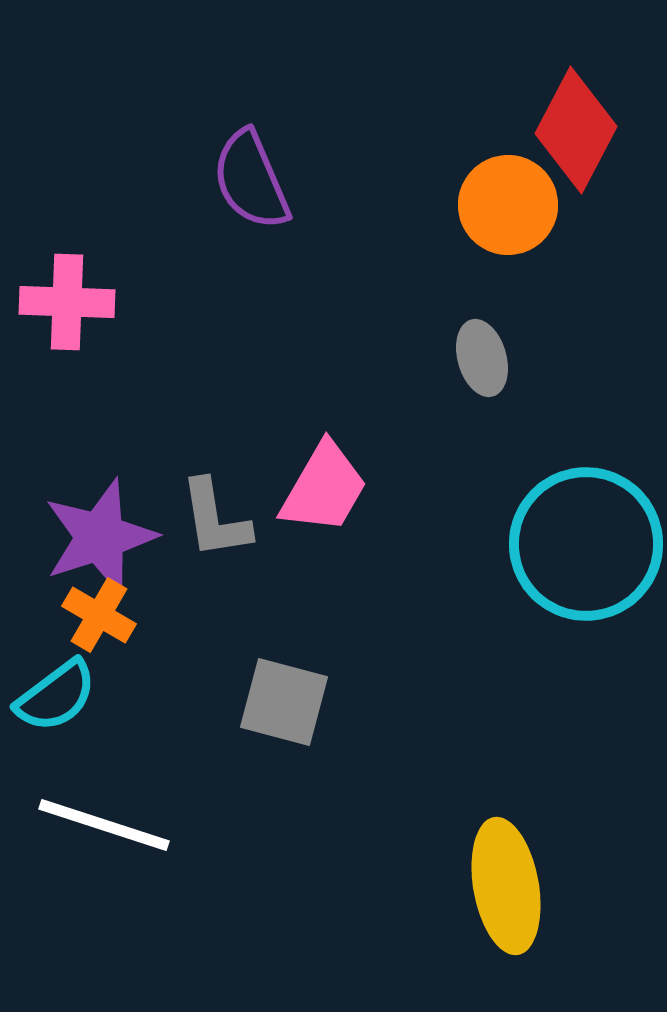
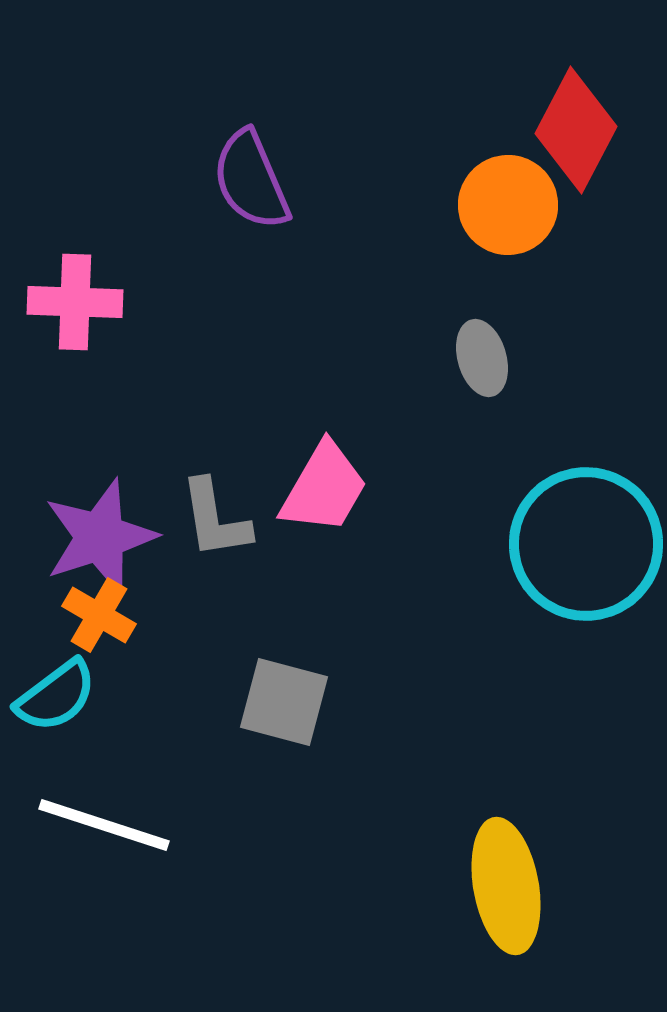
pink cross: moved 8 px right
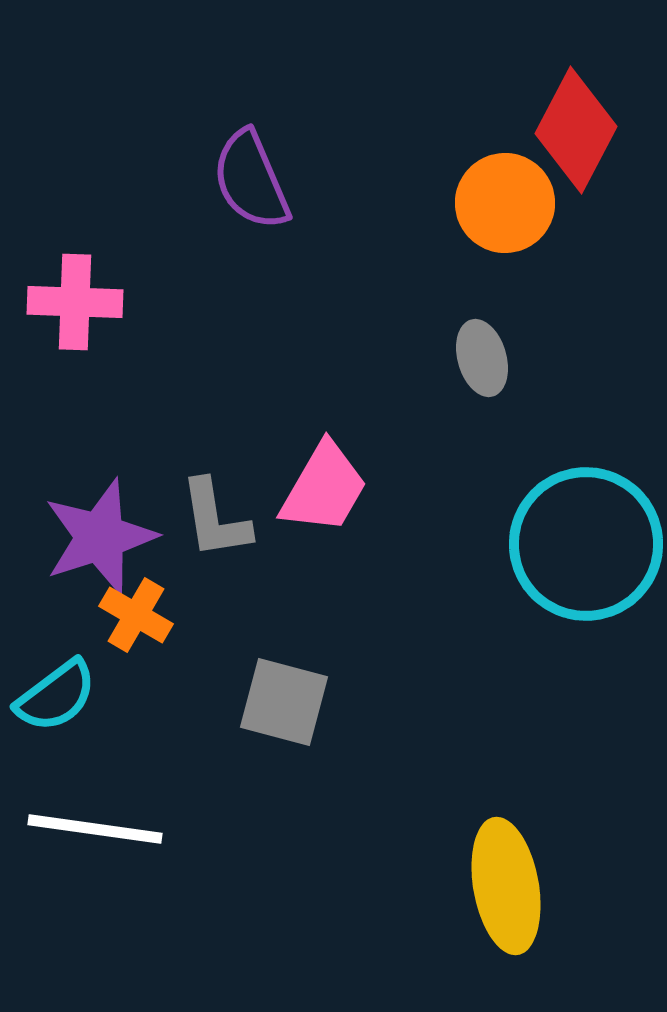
orange circle: moved 3 px left, 2 px up
orange cross: moved 37 px right
white line: moved 9 px left, 4 px down; rotated 10 degrees counterclockwise
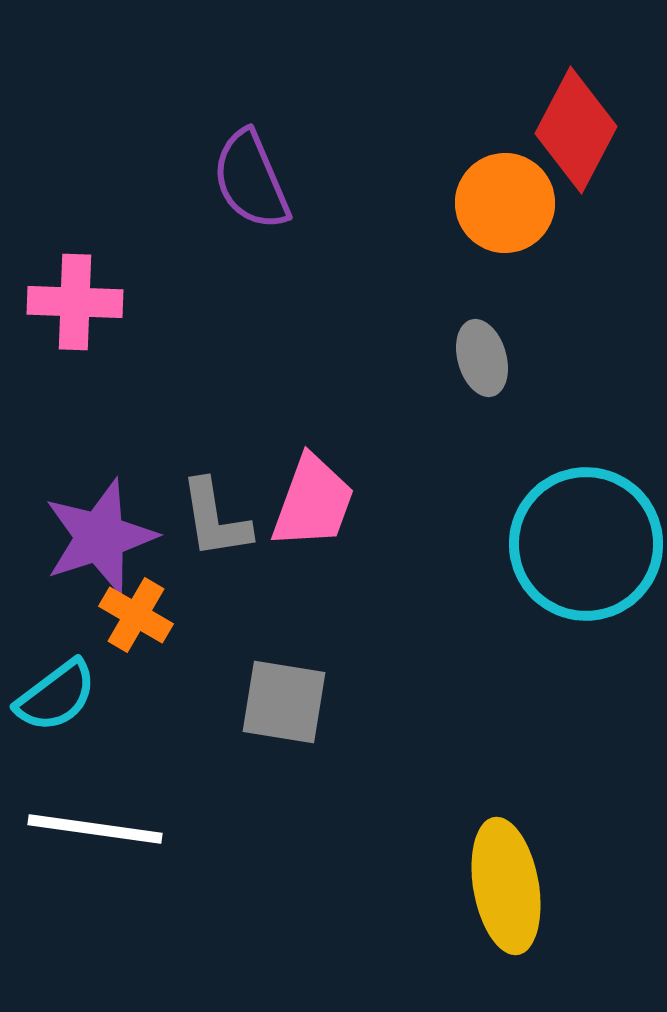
pink trapezoid: moved 11 px left, 14 px down; rotated 10 degrees counterclockwise
gray square: rotated 6 degrees counterclockwise
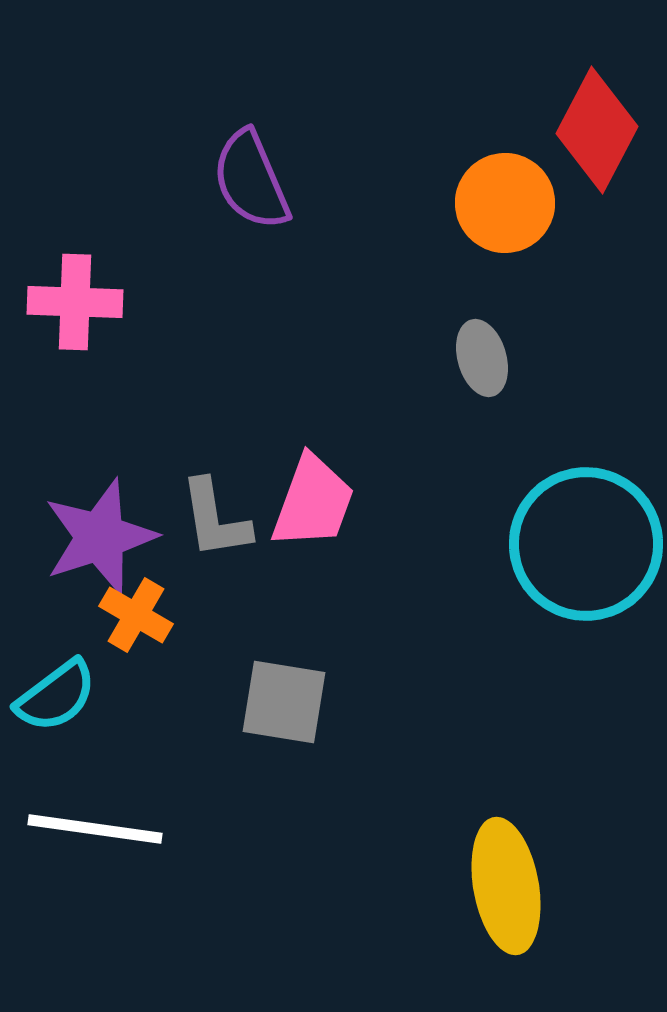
red diamond: moved 21 px right
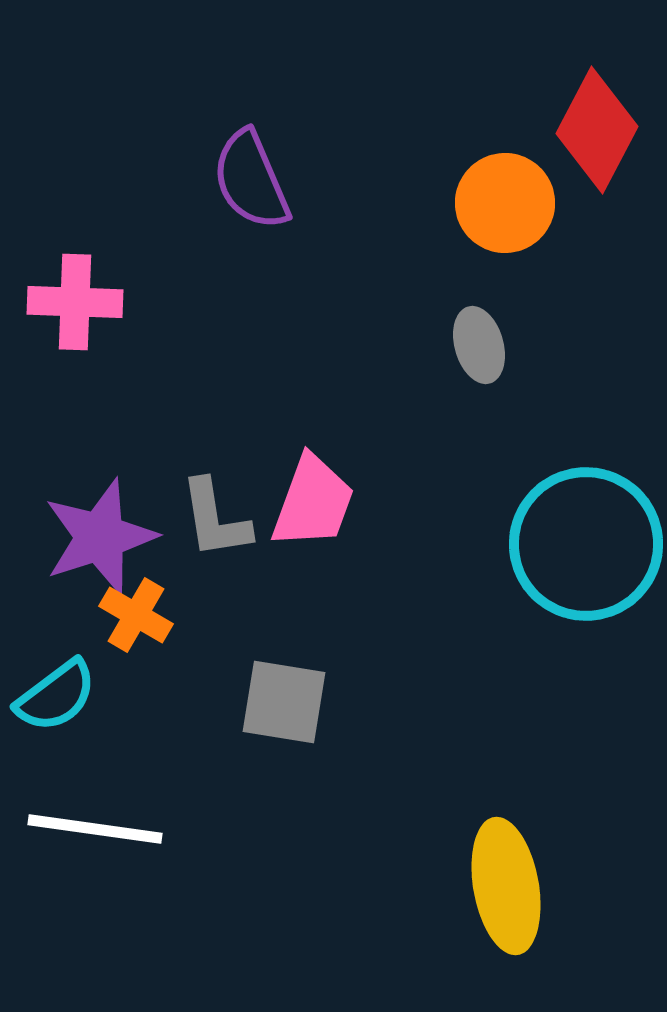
gray ellipse: moved 3 px left, 13 px up
